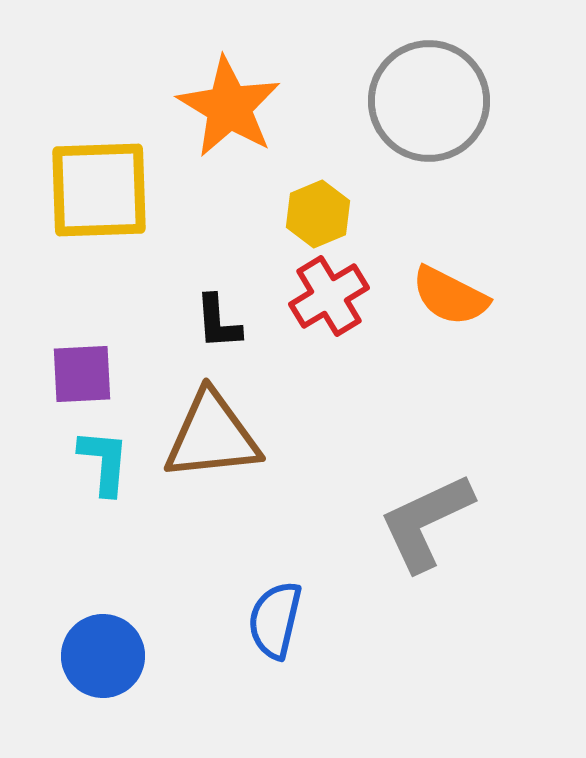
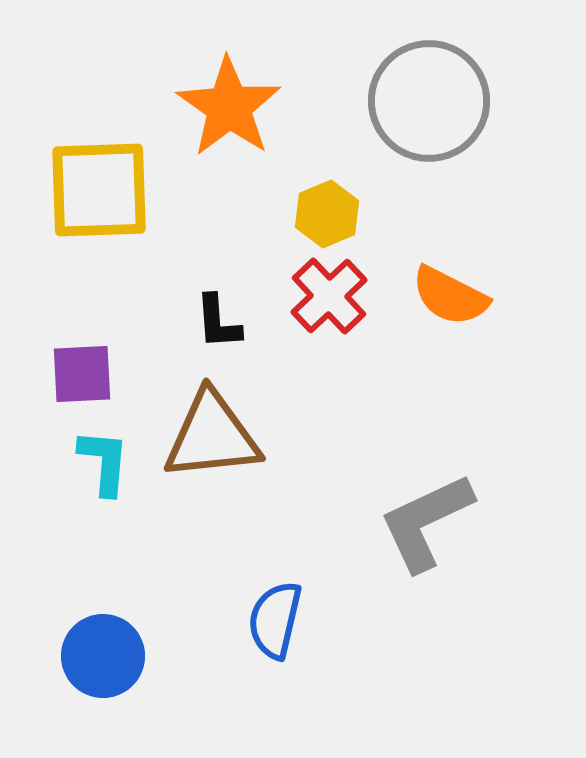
orange star: rotated 4 degrees clockwise
yellow hexagon: moved 9 px right
red cross: rotated 12 degrees counterclockwise
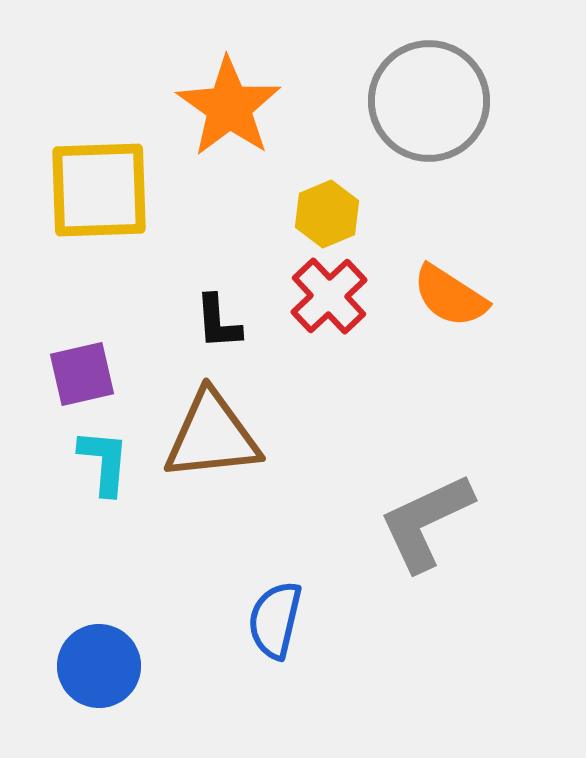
orange semicircle: rotated 6 degrees clockwise
purple square: rotated 10 degrees counterclockwise
blue circle: moved 4 px left, 10 px down
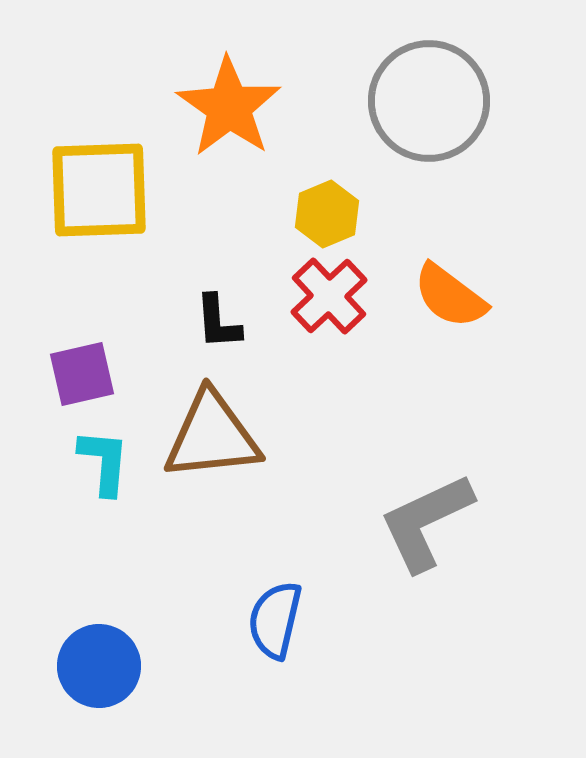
orange semicircle: rotated 4 degrees clockwise
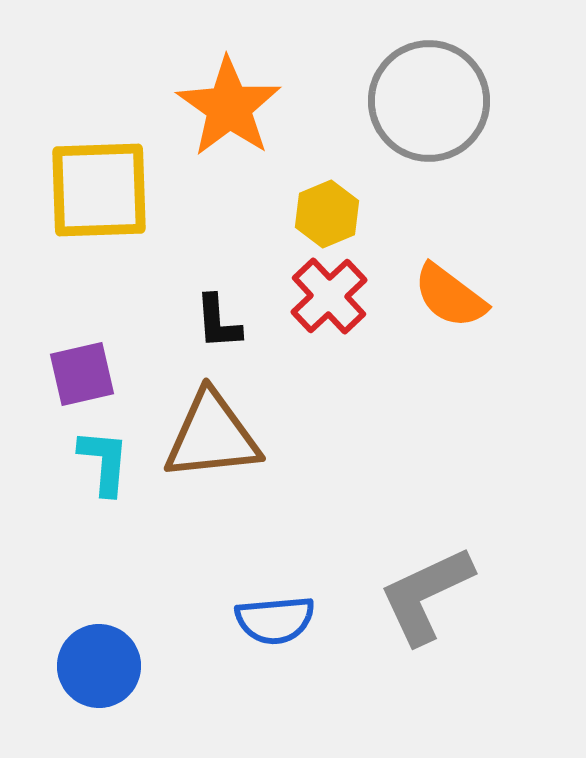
gray L-shape: moved 73 px down
blue semicircle: rotated 108 degrees counterclockwise
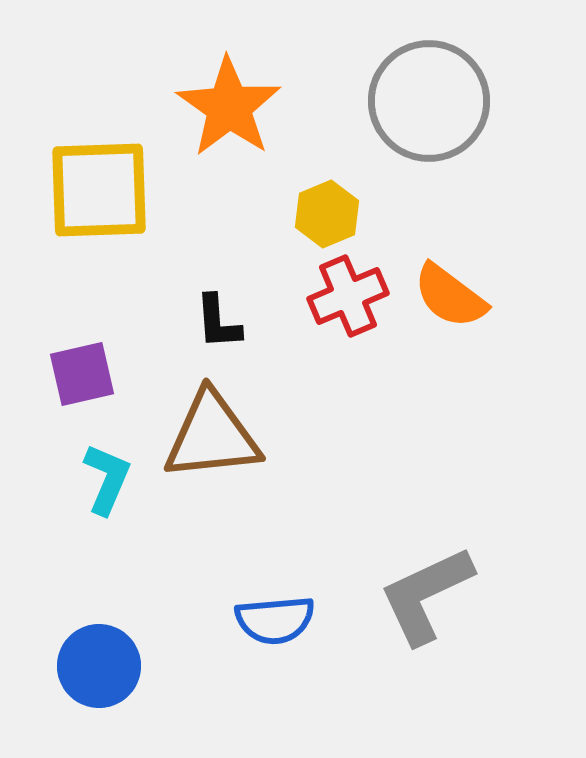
red cross: moved 19 px right; rotated 20 degrees clockwise
cyan L-shape: moved 3 px right, 17 px down; rotated 18 degrees clockwise
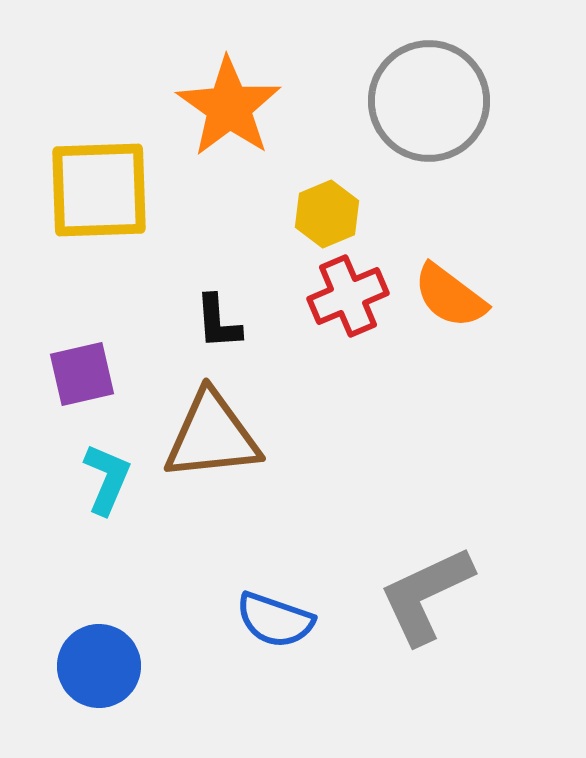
blue semicircle: rotated 24 degrees clockwise
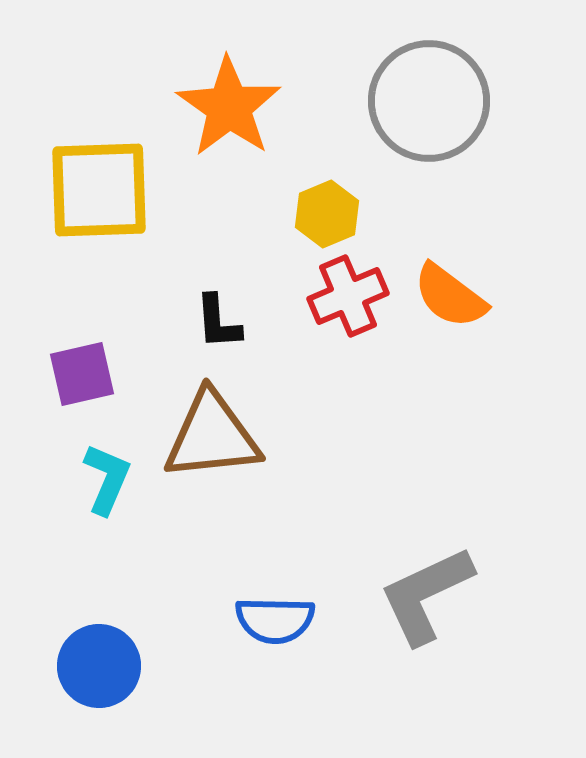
blue semicircle: rotated 18 degrees counterclockwise
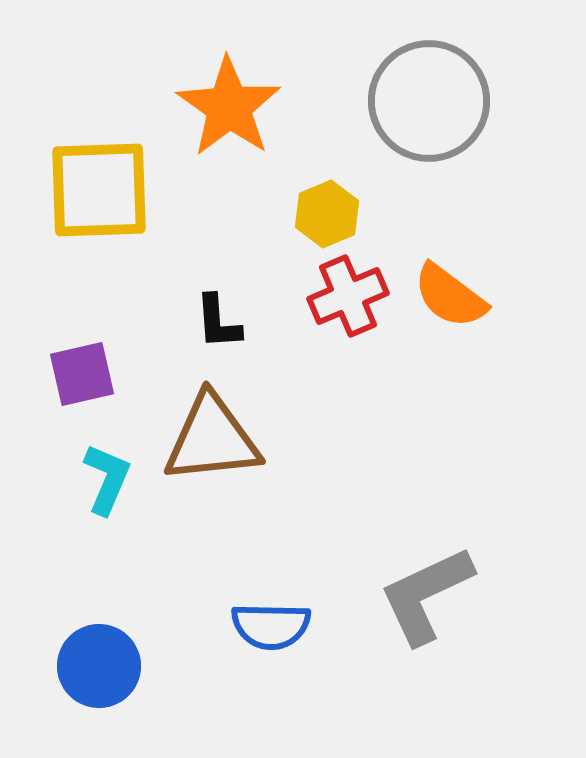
brown triangle: moved 3 px down
blue semicircle: moved 4 px left, 6 px down
